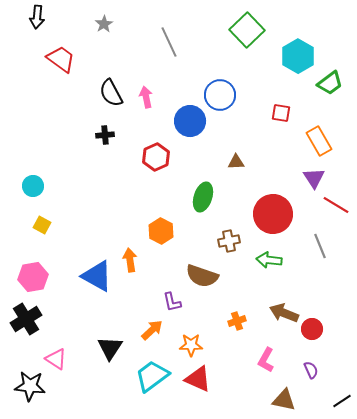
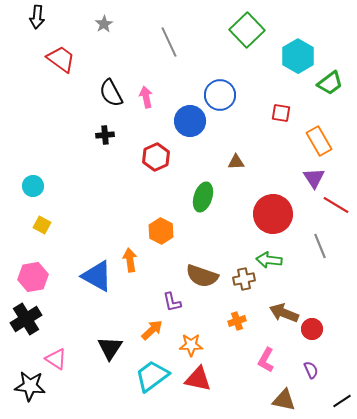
brown cross at (229, 241): moved 15 px right, 38 px down
red triangle at (198, 379): rotated 12 degrees counterclockwise
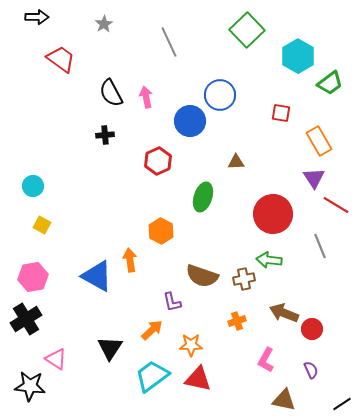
black arrow at (37, 17): rotated 95 degrees counterclockwise
red hexagon at (156, 157): moved 2 px right, 4 px down
black line at (342, 401): moved 3 px down
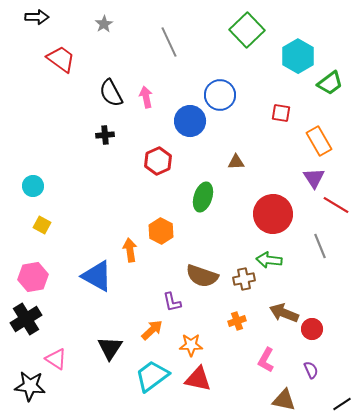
orange arrow at (130, 260): moved 10 px up
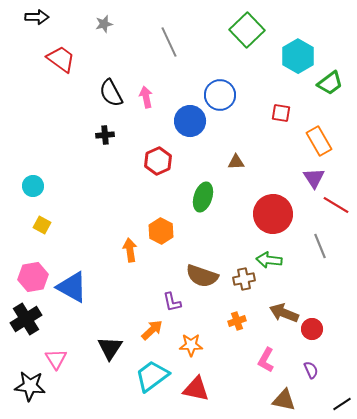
gray star at (104, 24): rotated 18 degrees clockwise
blue triangle at (97, 276): moved 25 px left, 11 px down
pink triangle at (56, 359): rotated 25 degrees clockwise
red triangle at (198, 379): moved 2 px left, 10 px down
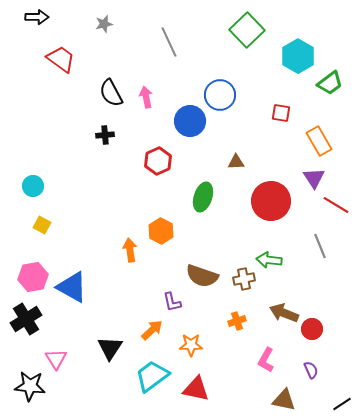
red circle at (273, 214): moved 2 px left, 13 px up
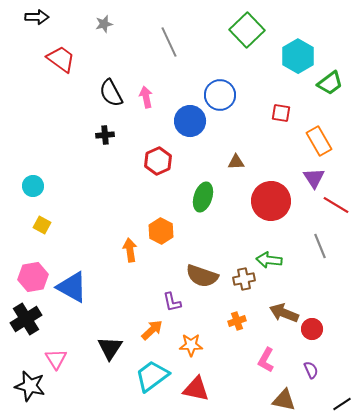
black star at (30, 386): rotated 8 degrees clockwise
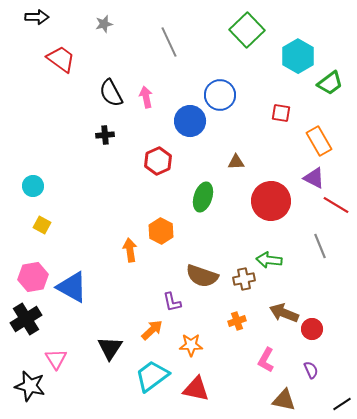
purple triangle at (314, 178): rotated 30 degrees counterclockwise
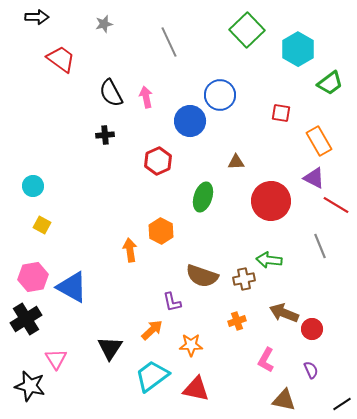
cyan hexagon at (298, 56): moved 7 px up
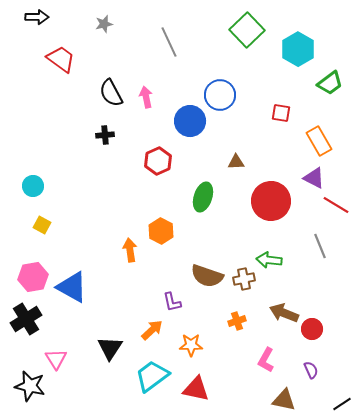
brown semicircle at (202, 276): moved 5 px right
